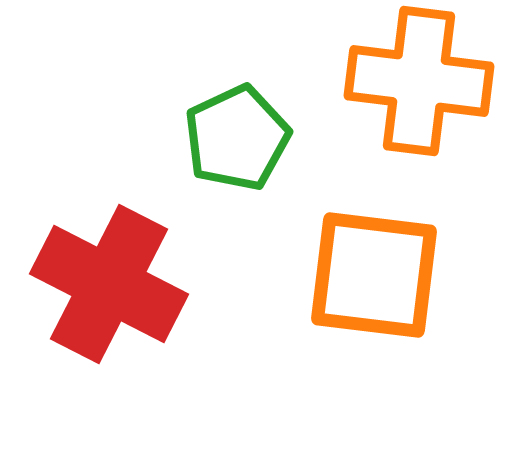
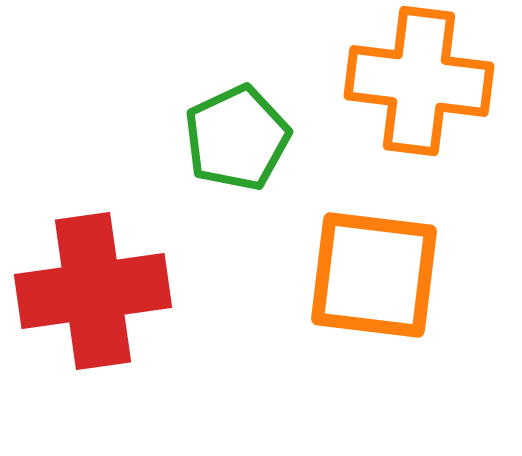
red cross: moved 16 px left, 7 px down; rotated 35 degrees counterclockwise
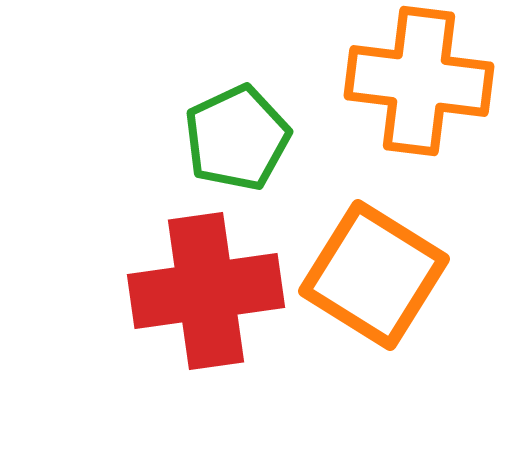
orange square: rotated 25 degrees clockwise
red cross: moved 113 px right
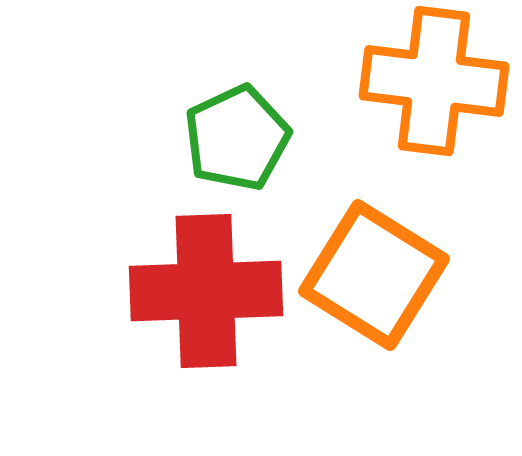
orange cross: moved 15 px right
red cross: rotated 6 degrees clockwise
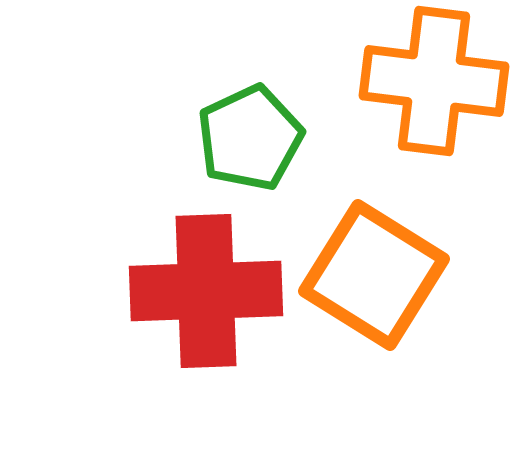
green pentagon: moved 13 px right
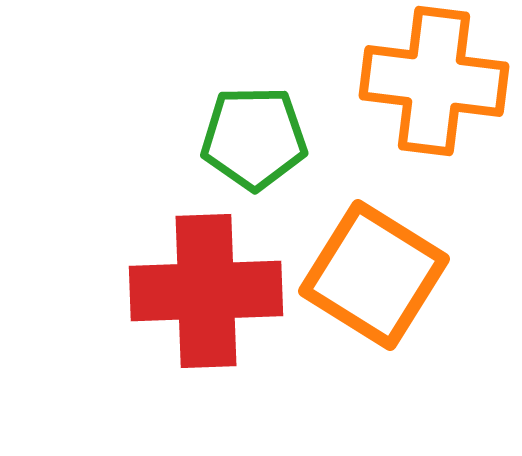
green pentagon: moved 4 px right; rotated 24 degrees clockwise
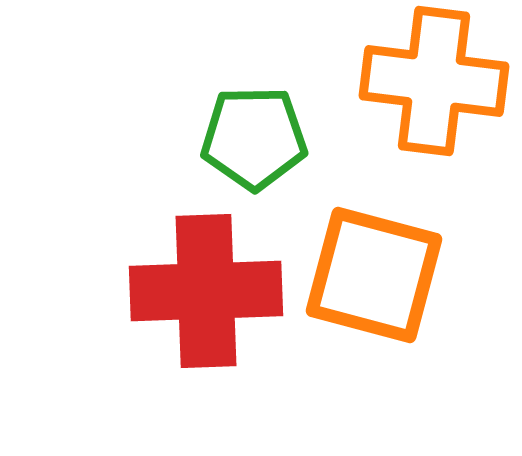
orange square: rotated 17 degrees counterclockwise
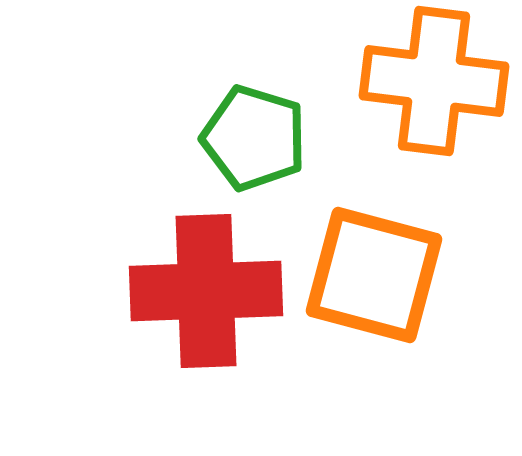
green pentagon: rotated 18 degrees clockwise
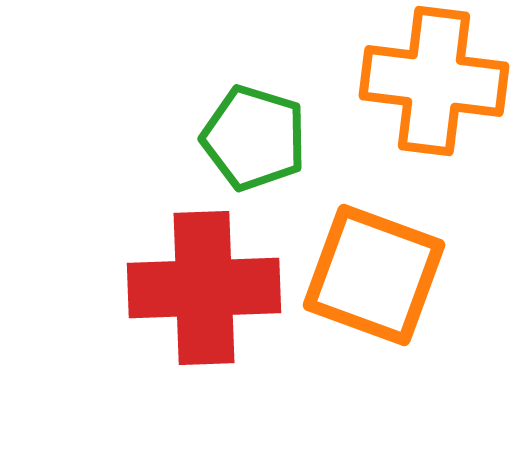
orange square: rotated 5 degrees clockwise
red cross: moved 2 px left, 3 px up
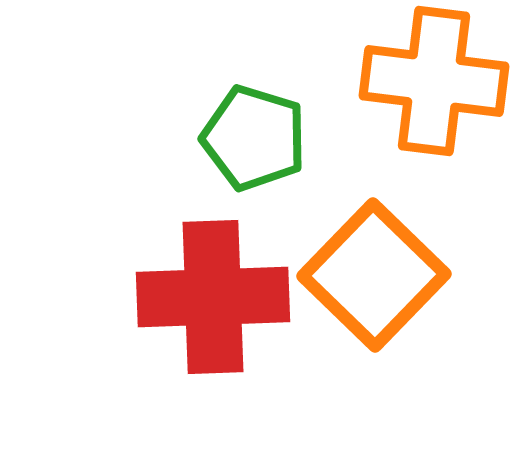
orange square: rotated 24 degrees clockwise
red cross: moved 9 px right, 9 px down
